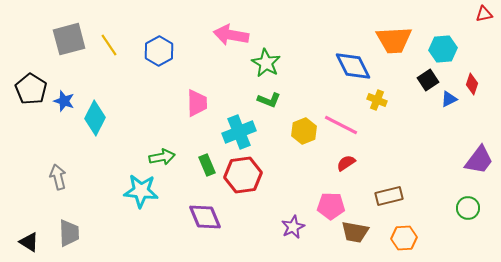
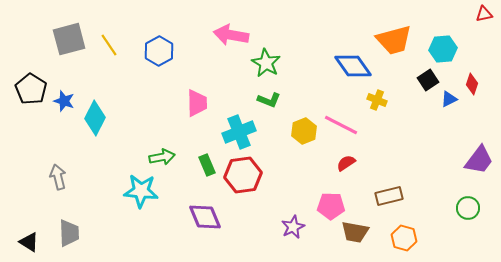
orange trapezoid: rotated 12 degrees counterclockwise
blue diamond: rotated 9 degrees counterclockwise
orange hexagon: rotated 20 degrees clockwise
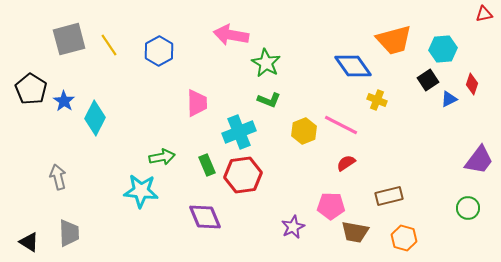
blue star: rotated 15 degrees clockwise
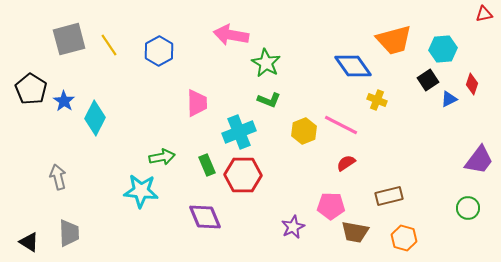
red hexagon: rotated 9 degrees clockwise
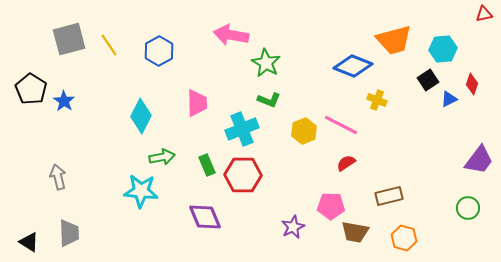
blue diamond: rotated 33 degrees counterclockwise
cyan diamond: moved 46 px right, 2 px up
cyan cross: moved 3 px right, 3 px up
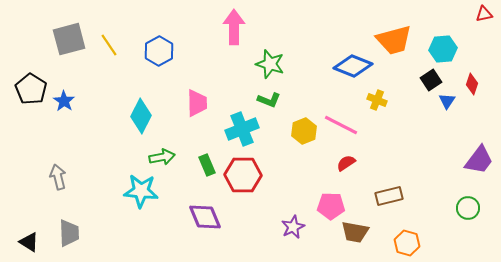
pink arrow: moved 3 px right, 8 px up; rotated 80 degrees clockwise
green star: moved 4 px right, 1 px down; rotated 12 degrees counterclockwise
black square: moved 3 px right
blue triangle: moved 2 px left, 2 px down; rotated 30 degrees counterclockwise
orange hexagon: moved 3 px right, 5 px down
